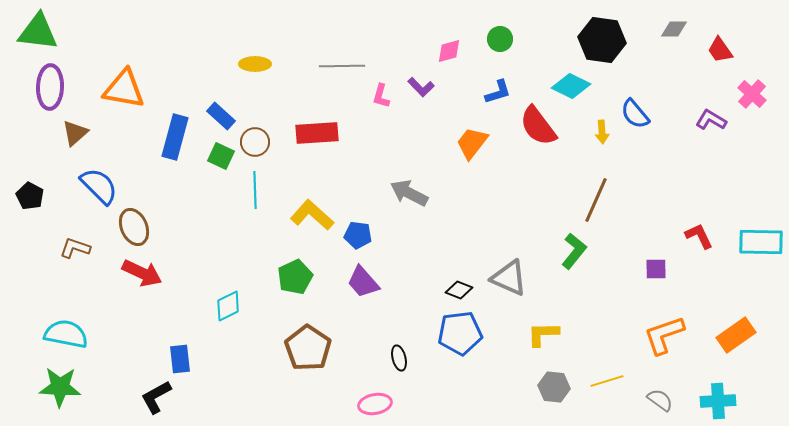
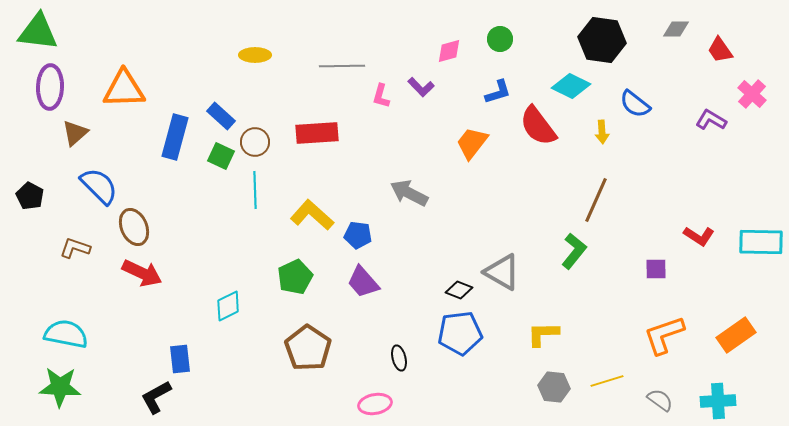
gray diamond at (674, 29): moved 2 px right
yellow ellipse at (255, 64): moved 9 px up
orange triangle at (124, 89): rotated 12 degrees counterclockwise
blue semicircle at (635, 114): moved 10 px up; rotated 12 degrees counterclockwise
red L-shape at (699, 236): rotated 148 degrees clockwise
gray triangle at (509, 278): moved 7 px left, 6 px up; rotated 6 degrees clockwise
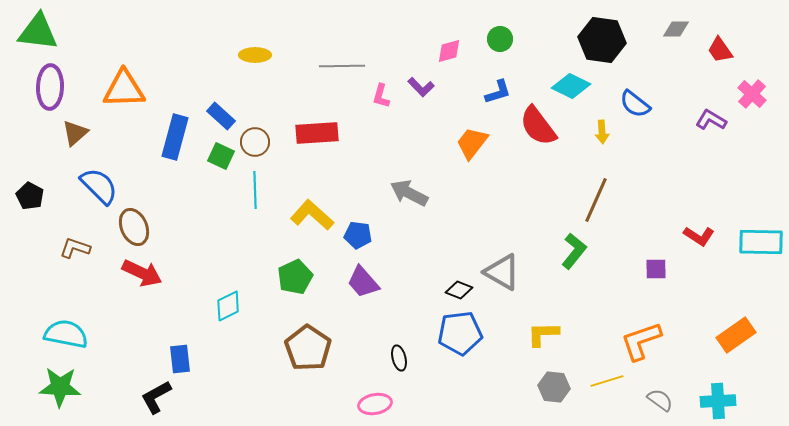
orange L-shape at (664, 335): moved 23 px left, 6 px down
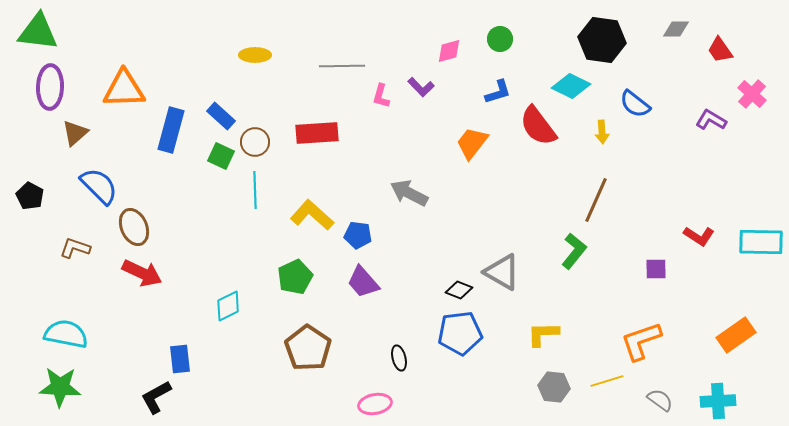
blue rectangle at (175, 137): moved 4 px left, 7 px up
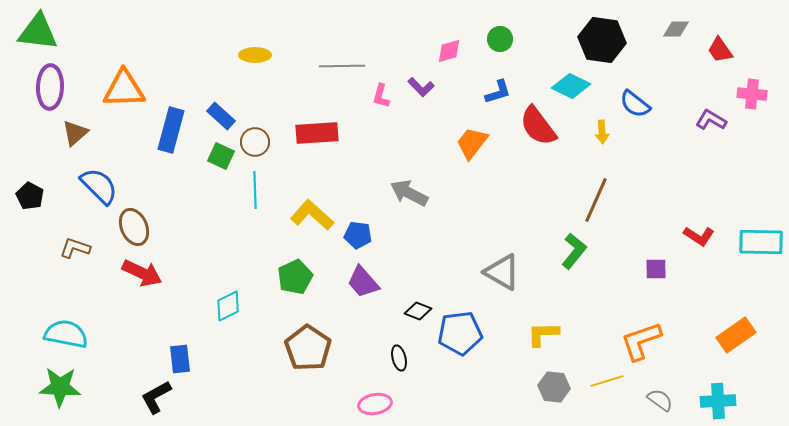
pink cross at (752, 94): rotated 36 degrees counterclockwise
black diamond at (459, 290): moved 41 px left, 21 px down
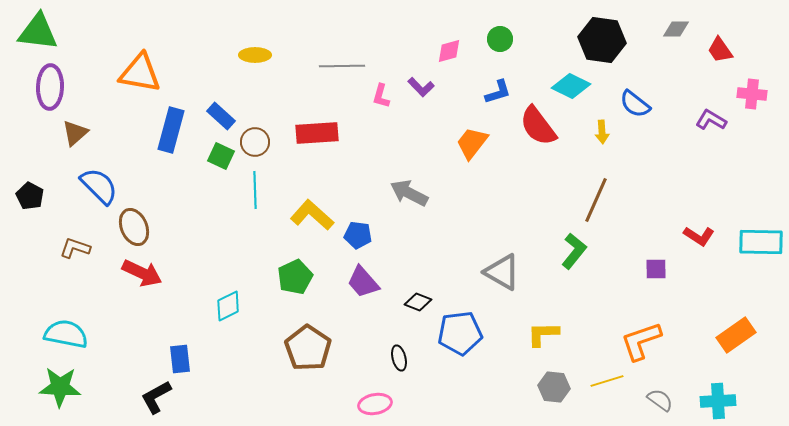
orange triangle at (124, 89): moved 16 px right, 16 px up; rotated 12 degrees clockwise
black diamond at (418, 311): moved 9 px up
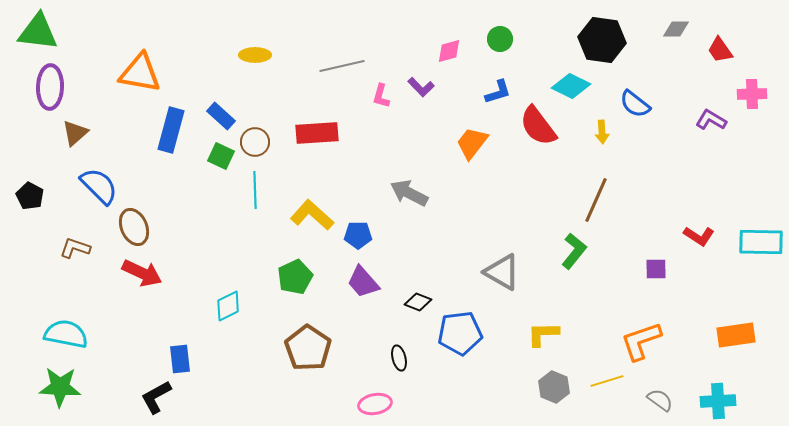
gray line at (342, 66): rotated 12 degrees counterclockwise
pink cross at (752, 94): rotated 8 degrees counterclockwise
blue pentagon at (358, 235): rotated 8 degrees counterclockwise
orange rectangle at (736, 335): rotated 27 degrees clockwise
gray hexagon at (554, 387): rotated 16 degrees clockwise
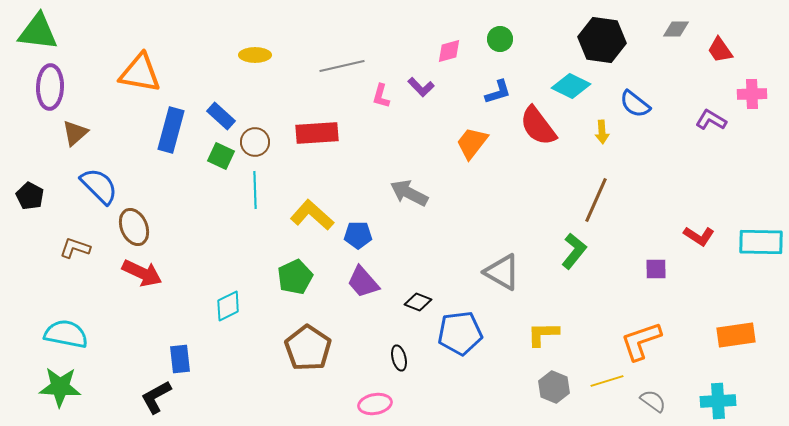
gray semicircle at (660, 400): moved 7 px left, 1 px down
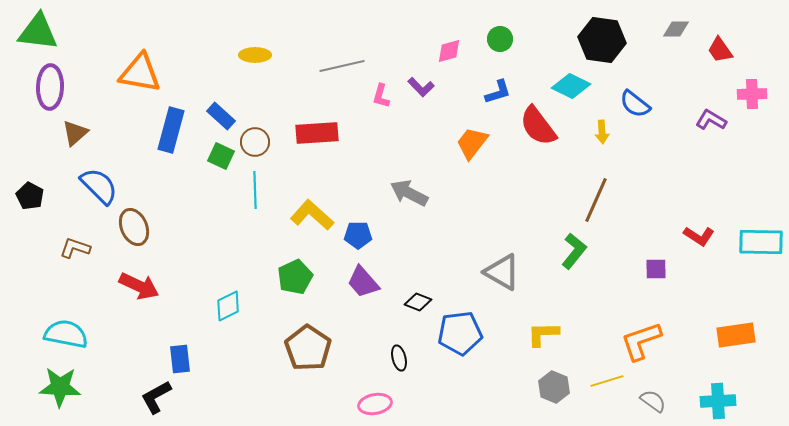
red arrow at (142, 273): moved 3 px left, 13 px down
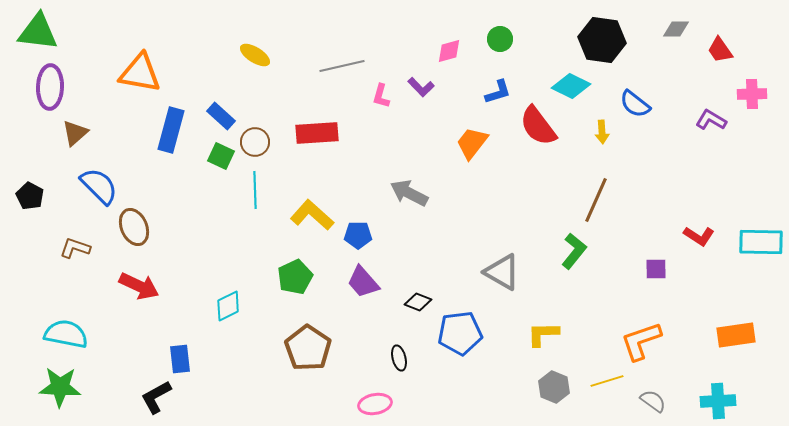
yellow ellipse at (255, 55): rotated 32 degrees clockwise
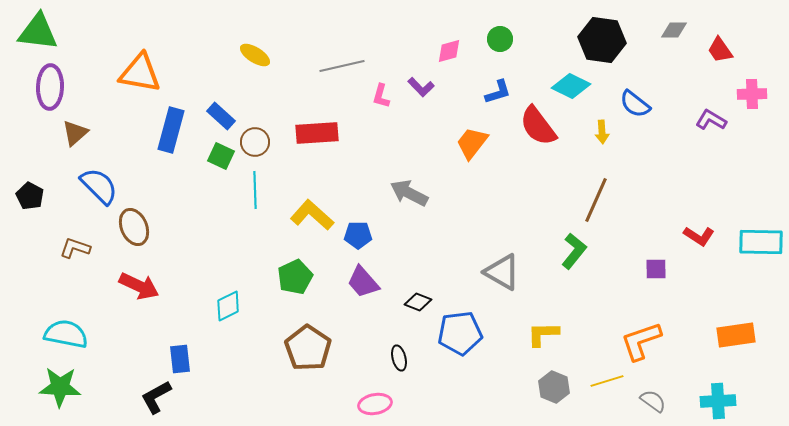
gray diamond at (676, 29): moved 2 px left, 1 px down
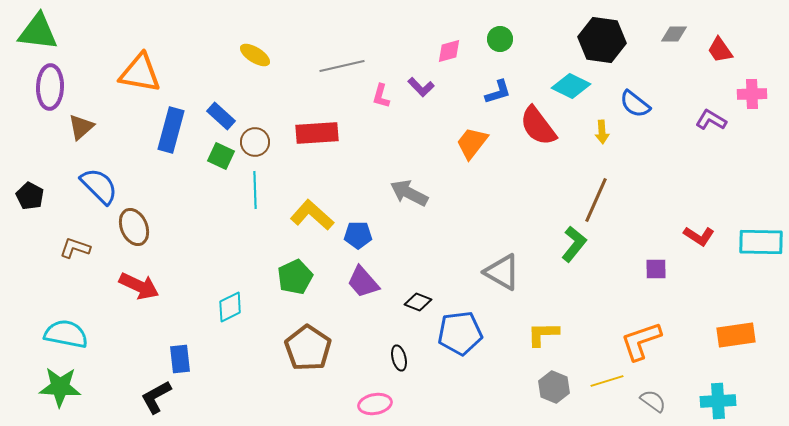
gray diamond at (674, 30): moved 4 px down
brown triangle at (75, 133): moved 6 px right, 6 px up
green L-shape at (574, 251): moved 7 px up
cyan diamond at (228, 306): moved 2 px right, 1 px down
